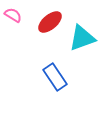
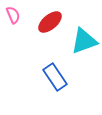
pink semicircle: rotated 36 degrees clockwise
cyan triangle: moved 2 px right, 3 px down
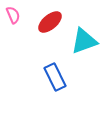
blue rectangle: rotated 8 degrees clockwise
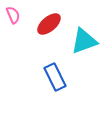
red ellipse: moved 1 px left, 2 px down
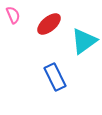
cyan triangle: rotated 16 degrees counterclockwise
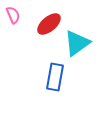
cyan triangle: moved 7 px left, 2 px down
blue rectangle: rotated 36 degrees clockwise
